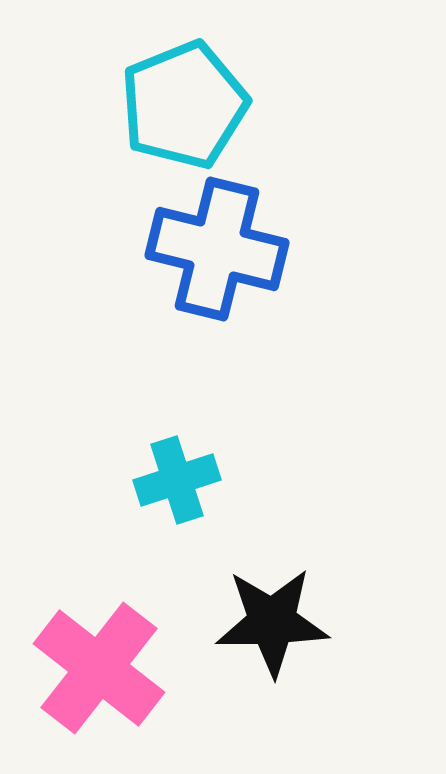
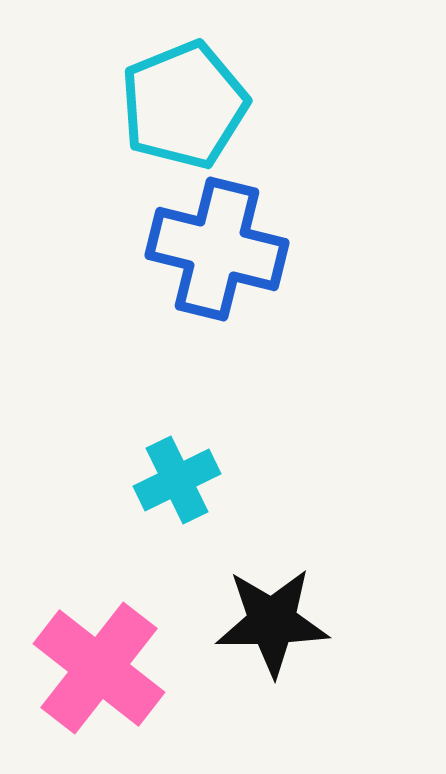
cyan cross: rotated 8 degrees counterclockwise
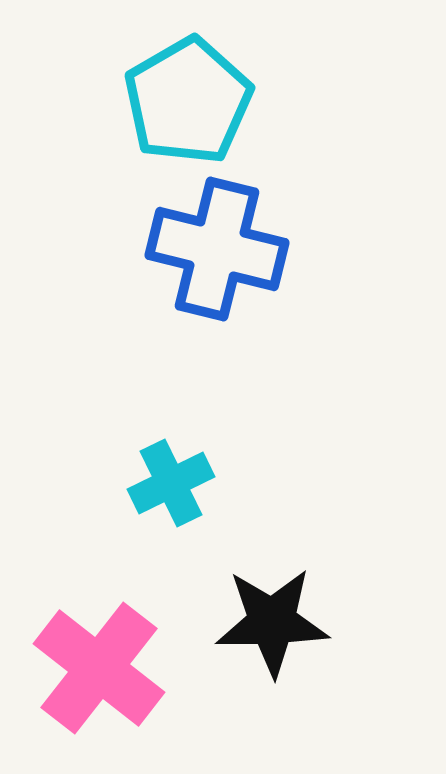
cyan pentagon: moved 4 px right, 4 px up; rotated 8 degrees counterclockwise
cyan cross: moved 6 px left, 3 px down
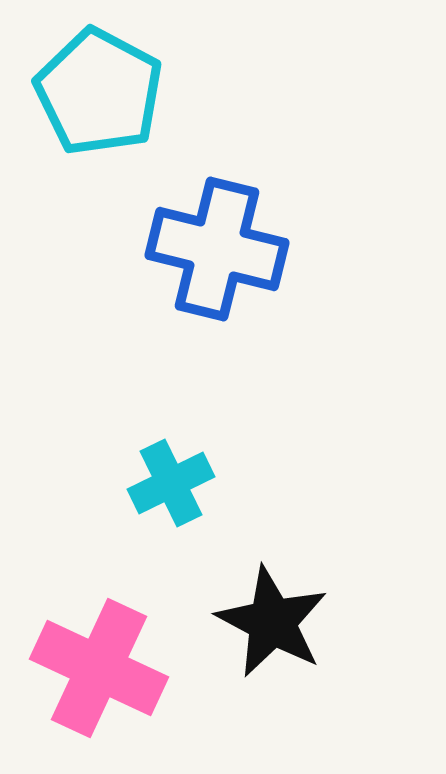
cyan pentagon: moved 89 px left, 9 px up; rotated 14 degrees counterclockwise
black star: rotated 29 degrees clockwise
pink cross: rotated 13 degrees counterclockwise
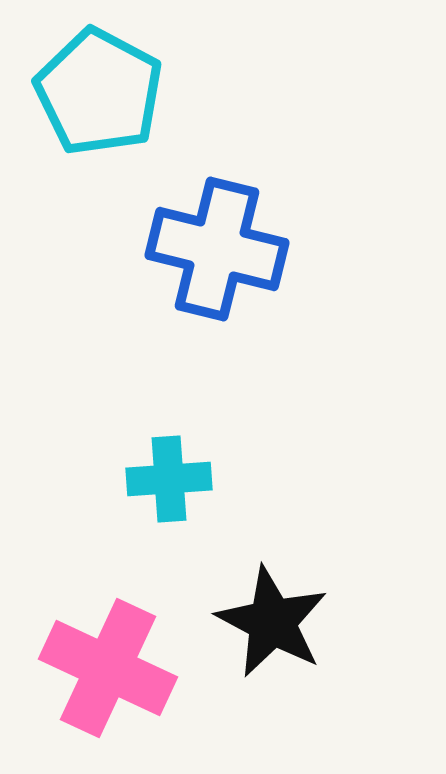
cyan cross: moved 2 px left, 4 px up; rotated 22 degrees clockwise
pink cross: moved 9 px right
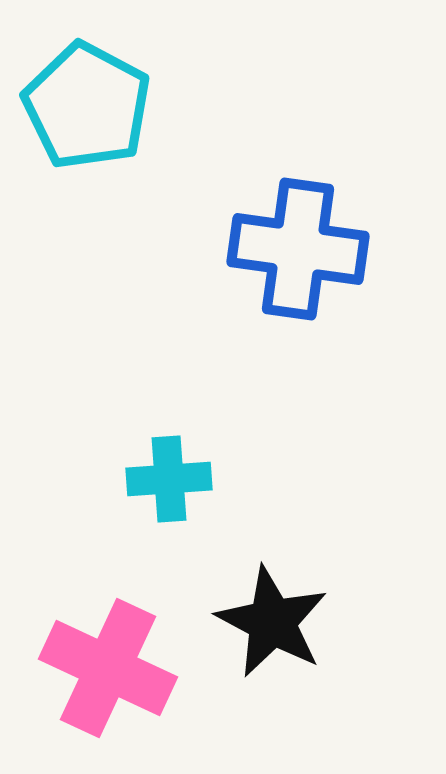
cyan pentagon: moved 12 px left, 14 px down
blue cross: moved 81 px right; rotated 6 degrees counterclockwise
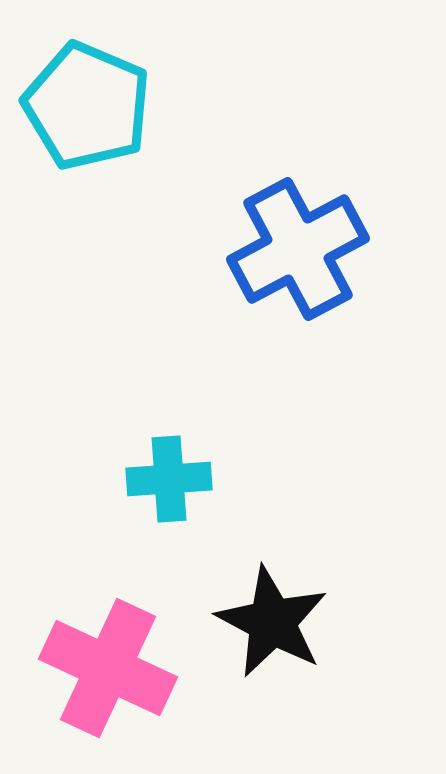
cyan pentagon: rotated 5 degrees counterclockwise
blue cross: rotated 36 degrees counterclockwise
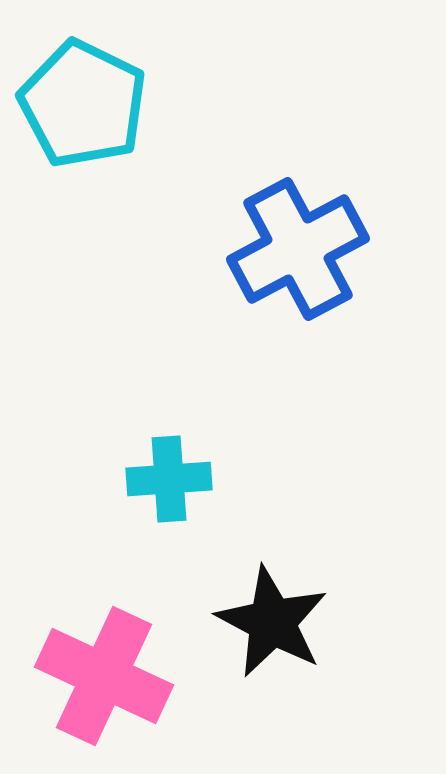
cyan pentagon: moved 4 px left, 2 px up; rotated 3 degrees clockwise
pink cross: moved 4 px left, 8 px down
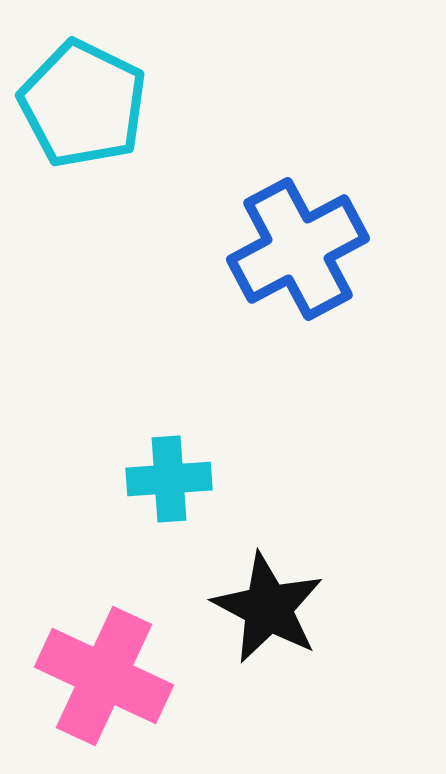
black star: moved 4 px left, 14 px up
